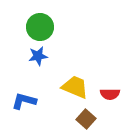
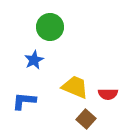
green circle: moved 10 px right
blue star: moved 4 px left, 4 px down; rotated 18 degrees counterclockwise
red semicircle: moved 2 px left
blue L-shape: rotated 10 degrees counterclockwise
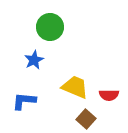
red semicircle: moved 1 px right, 1 px down
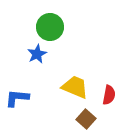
blue star: moved 3 px right, 6 px up
red semicircle: rotated 78 degrees counterclockwise
blue L-shape: moved 7 px left, 3 px up
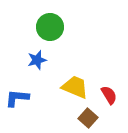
blue star: moved 6 px down; rotated 12 degrees clockwise
red semicircle: rotated 42 degrees counterclockwise
brown square: moved 2 px right, 1 px up
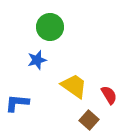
yellow trapezoid: moved 1 px left, 1 px up; rotated 12 degrees clockwise
blue L-shape: moved 5 px down
brown square: moved 1 px right, 2 px down
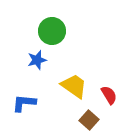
green circle: moved 2 px right, 4 px down
blue L-shape: moved 7 px right
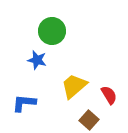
blue star: rotated 30 degrees clockwise
yellow trapezoid: rotated 76 degrees counterclockwise
